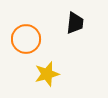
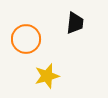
yellow star: moved 2 px down
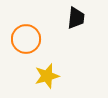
black trapezoid: moved 1 px right, 5 px up
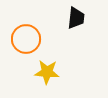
yellow star: moved 4 px up; rotated 20 degrees clockwise
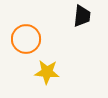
black trapezoid: moved 6 px right, 2 px up
